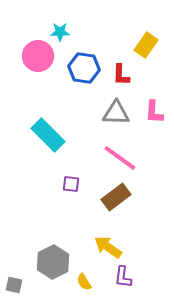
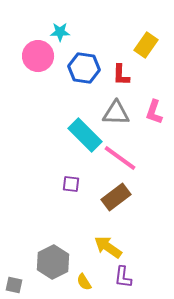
pink L-shape: rotated 15 degrees clockwise
cyan rectangle: moved 37 px right
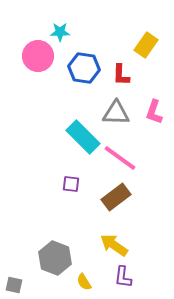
cyan rectangle: moved 2 px left, 2 px down
yellow arrow: moved 6 px right, 2 px up
gray hexagon: moved 2 px right, 4 px up; rotated 12 degrees counterclockwise
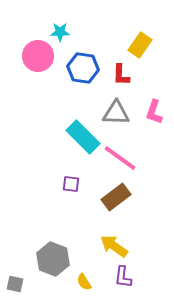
yellow rectangle: moved 6 px left
blue hexagon: moved 1 px left
yellow arrow: moved 1 px down
gray hexagon: moved 2 px left, 1 px down
gray square: moved 1 px right, 1 px up
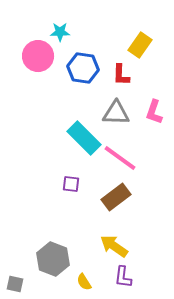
cyan rectangle: moved 1 px right, 1 px down
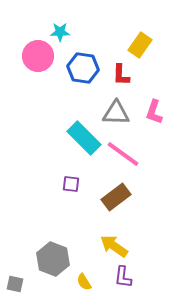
pink line: moved 3 px right, 4 px up
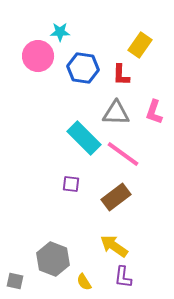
gray square: moved 3 px up
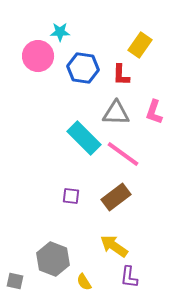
purple square: moved 12 px down
purple L-shape: moved 6 px right
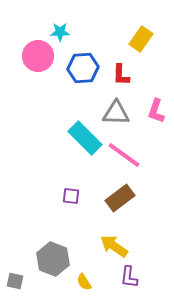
yellow rectangle: moved 1 px right, 6 px up
blue hexagon: rotated 12 degrees counterclockwise
pink L-shape: moved 2 px right, 1 px up
cyan rectangle: moved 1 px right
pink line: moved 1 px right, 1 px down
brown rectangle: moved 4 px right, 1 px down
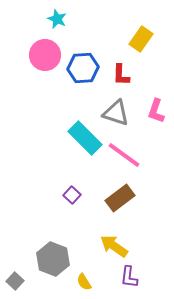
cyan star: moved 3 px left, 13 px up; rotated 24 degrees clockwise
pink circle: moved 7 px right, 1 px up
gray triangle: rotated 16 degrees clockwise
purple square: moved 1 px right, 1 px up; rotated 36 degrees clockwise
gray square: rotated 30 degrees clockwise
